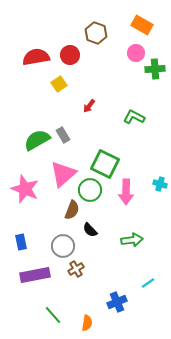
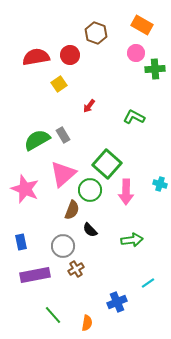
green square: moved 2 px right; rotated 16 degrees clockwise
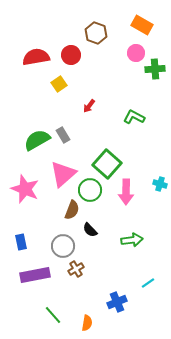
red circle: moved 1 px right
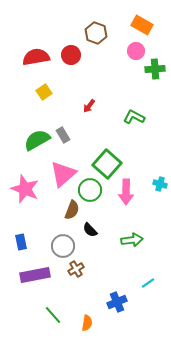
pink circle: moved 2 px up
yellow square: moved 15 px left, 8 px down
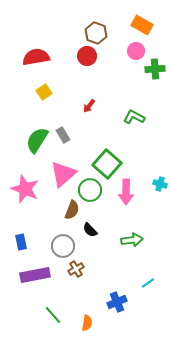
red circle: moved 16 px right, 1 px down
green semicircle: rotated 28 degrees counterclockwise
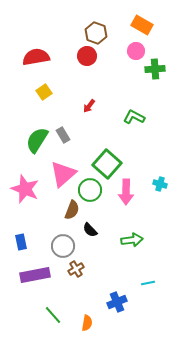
cyan line: rotated 24 degrees clockwise
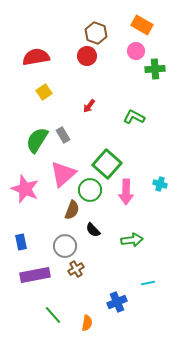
black semicircle: moved 3 px right
gray circle: moved 2 px right
